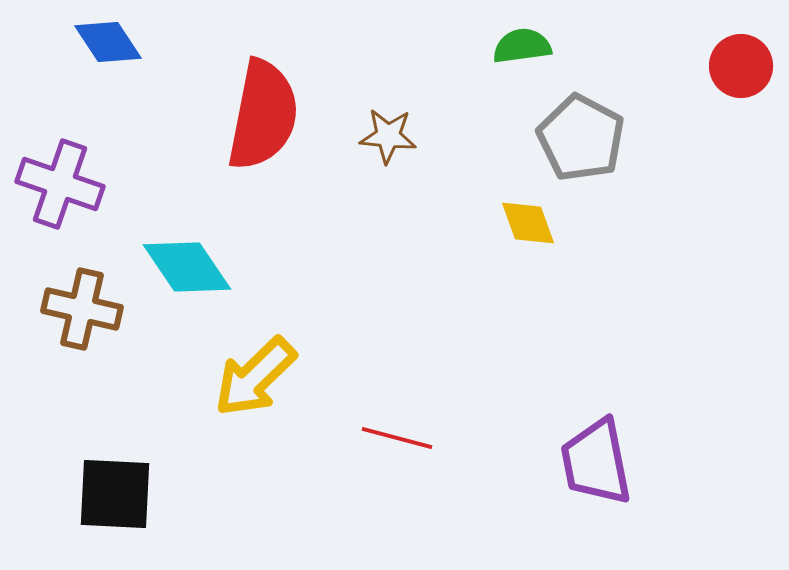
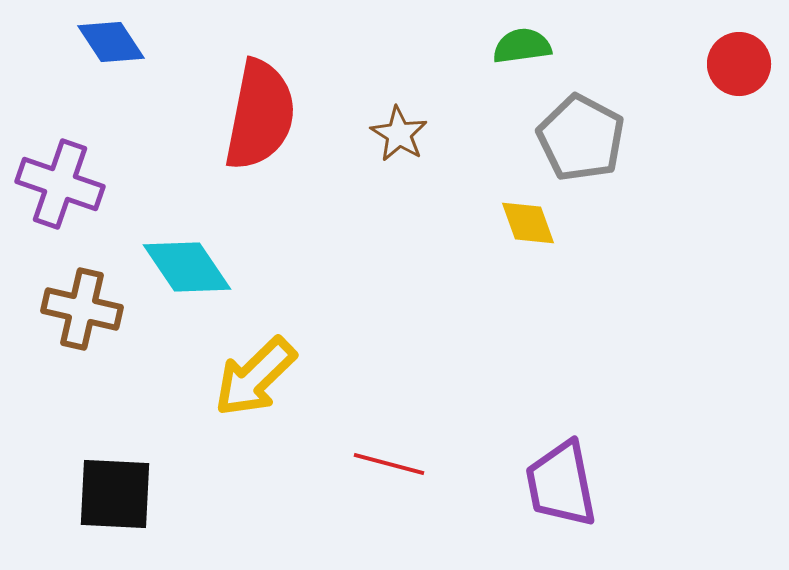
blue diamond: moved 3 px right
red circle: moved 2 px left, 2 px up
red semicircle: moved 3 px left
brown star: moved 11 px right, 2 px up; rotated 26 degrees clockwise
red line: moved 8 px left, 26 px down
purple trapezoid: moved 35 px left, 22 px down
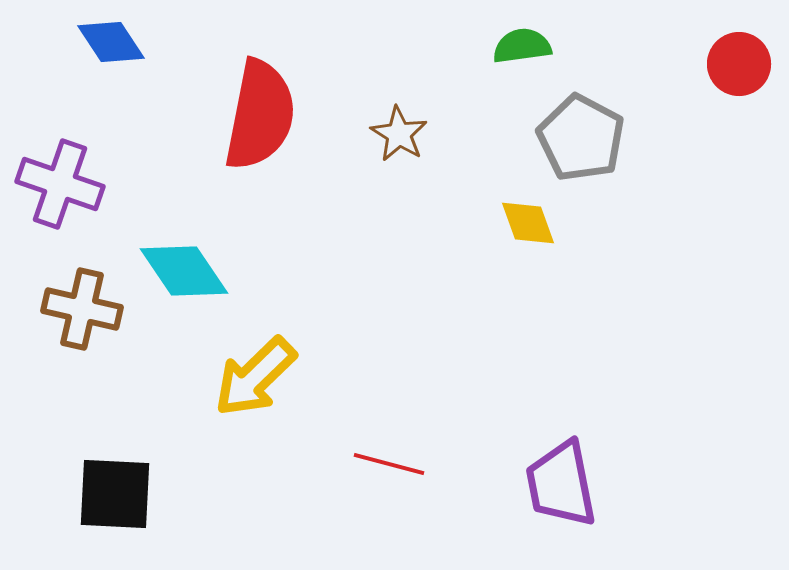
cyan diamond: moved 3 px left, 4 px down
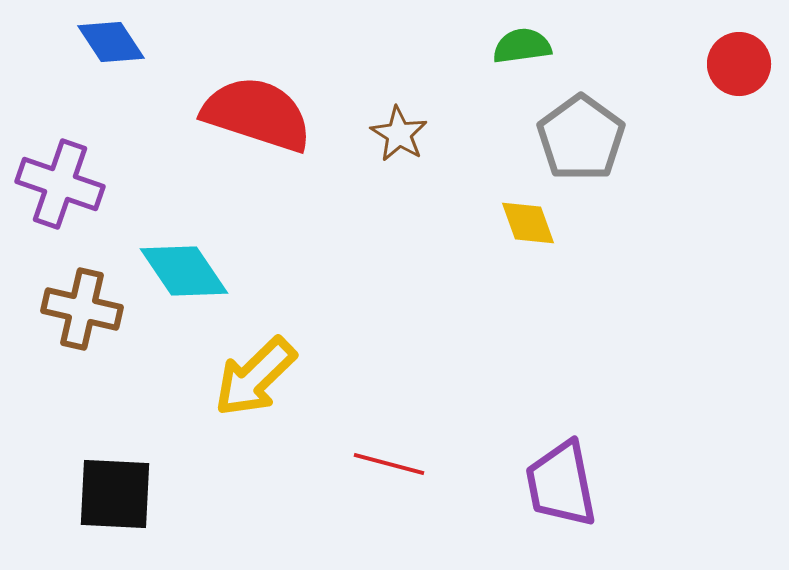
red semicircle: moved 3 px left, 1 px up; rotated 83 degrees counterclockwise
gray pentagon: rotated 8 degrees clockwise
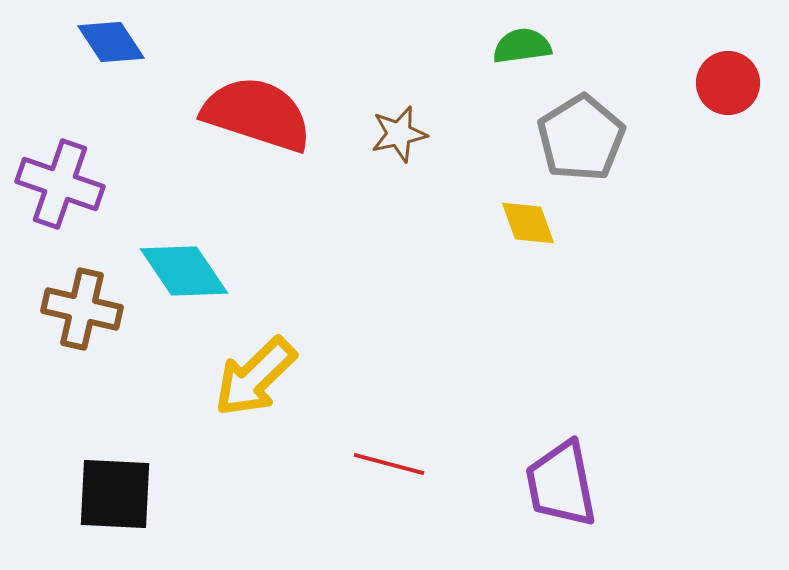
red circle: moved 11 px left, 19 px down
brown star: rotated 28 degrees clockwise
gray pentagon: rotated 4 degrees clockwise
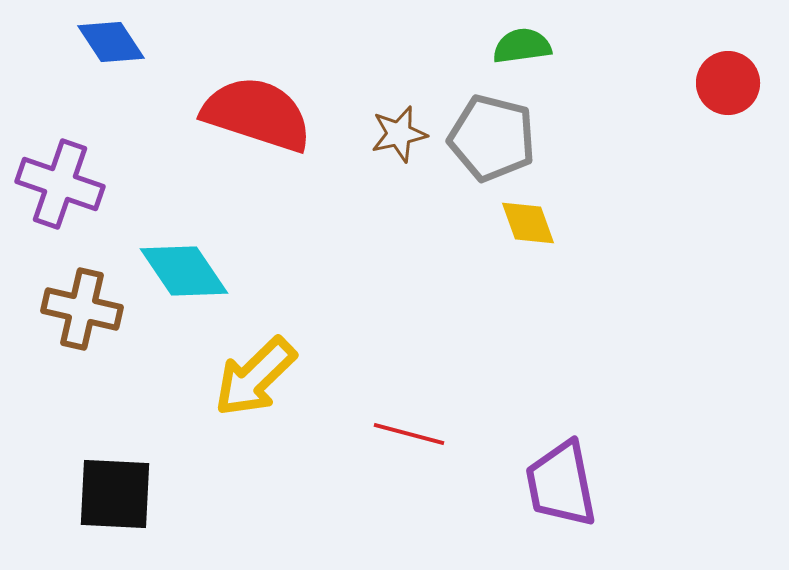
gray pentagon: moved 89 px left; rotated 26 degrees counterclockwise
red line: moved 20 px right, 30 px up
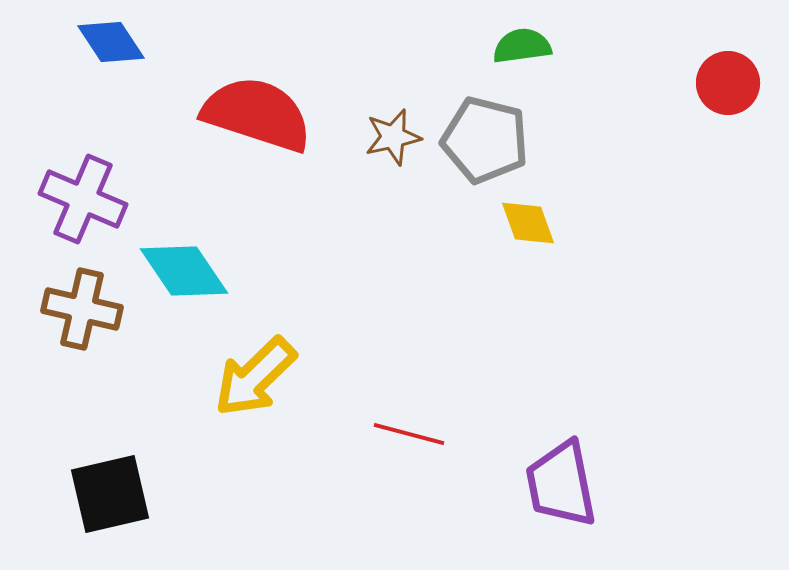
brown star: moved 6 px left, 3 px down
gray pentagon: moved 7 px left, 2 px down
purple cross: moved 23 px right, 15 px down; rotated 4 degrees clockwise
black square: moved 5 px left; rotated 16 degrees counterclockwise
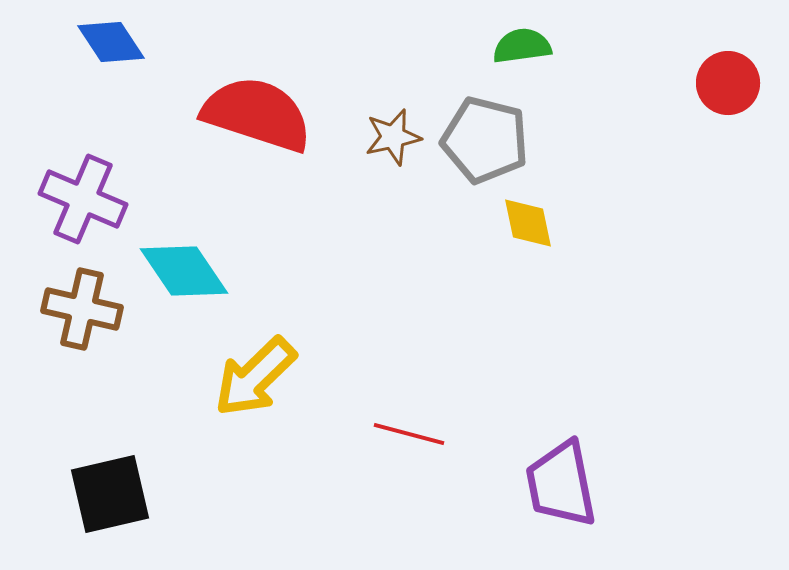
yellow diamond: rotated 8 degrees clockwise
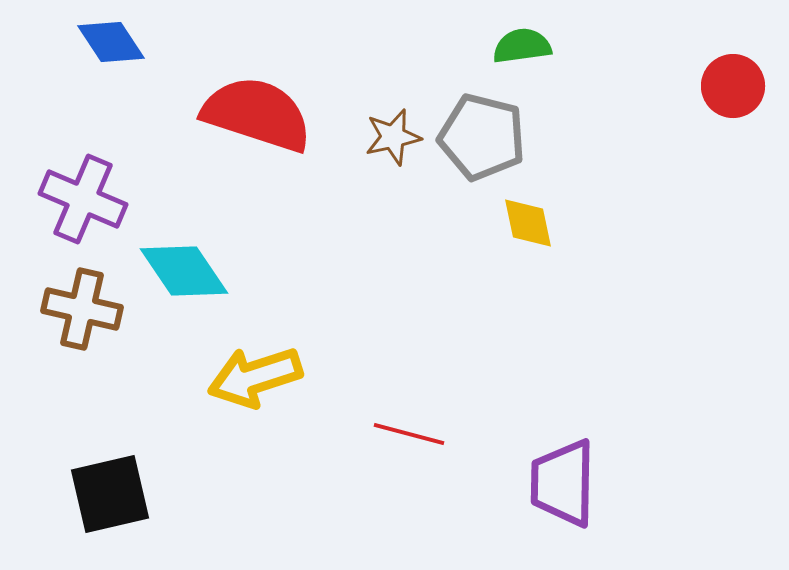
red circle: moved 5 px right, 3 px down
gray pentagon: moved 3 px left, 3 px up
yellow arrow: rotated 26 degrees clockwise
purple trapezoid: moved 2 px right, 1 px up; rotated 12 degrees clockwise
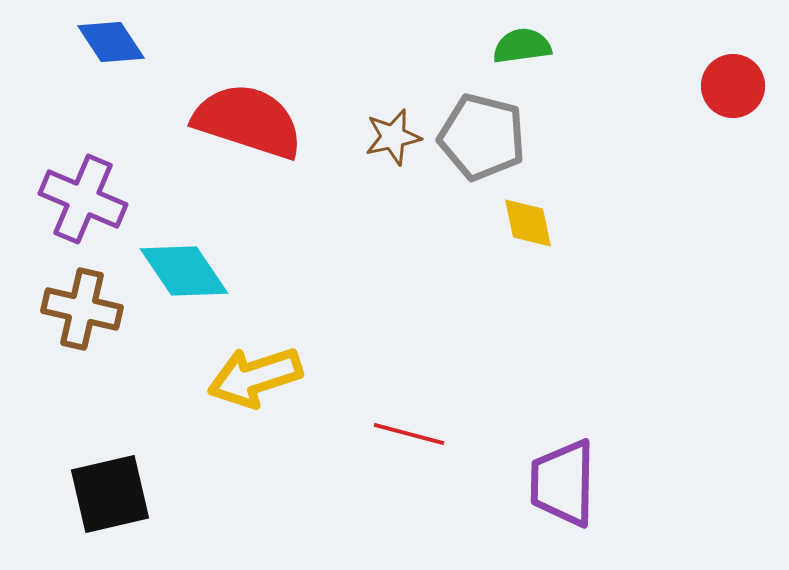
red semicircle: moved 9 px left, 7 px down
